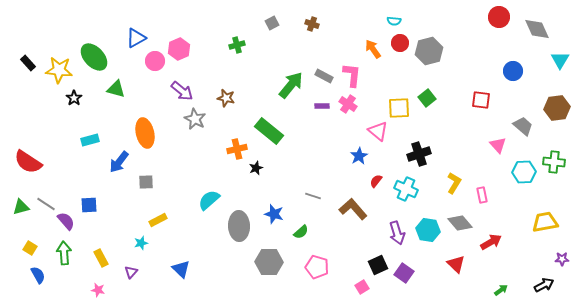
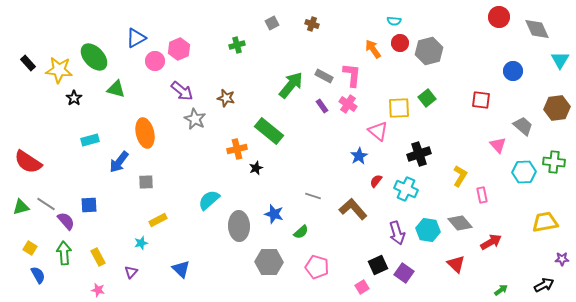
purple rectangle at (322, 106): rotated 56 degrees clockwise
yellow L-shape at (454, 183): moved 6 px right, 7 px up
yellow rectangle at (101, 258): moved 3 px left, 1 px up
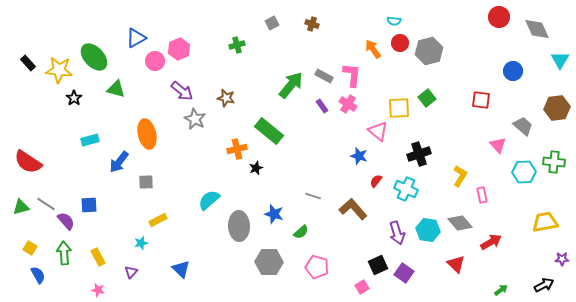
orange ellipse at (145, 133): moved 2 px right, 1 px down
blue star at (359, 156): rotated 24 degrees counterclockwise
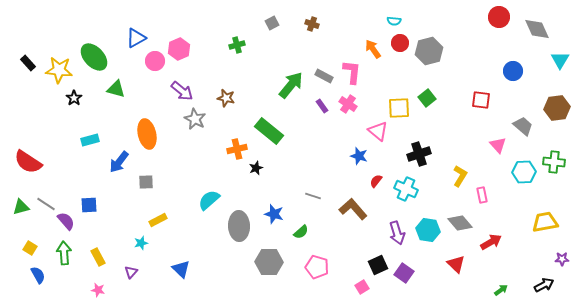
pink L-shape at (352, 75): moved 3 px up
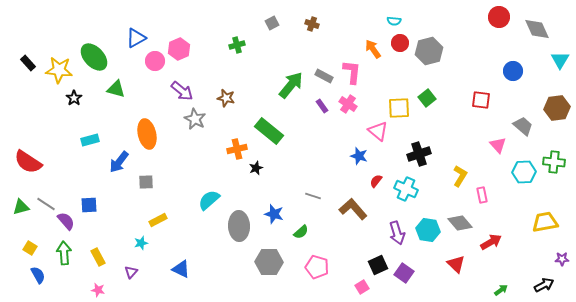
blue triangle at (181, 269): rotated 18 degrees counterclockwise
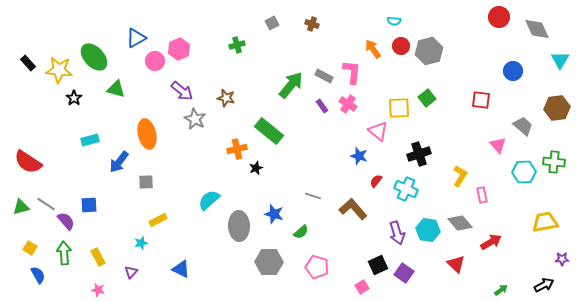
red circle at (400, 43): moved 1 px right, 3 px down
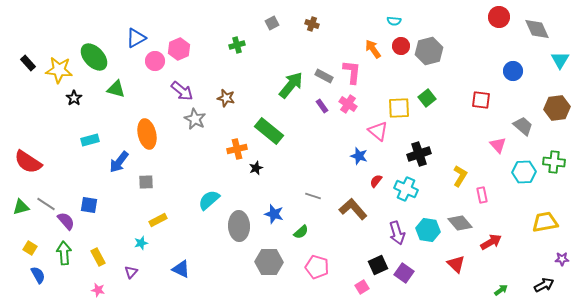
blue square at (89, 205): rotated 12 degrees clockwise
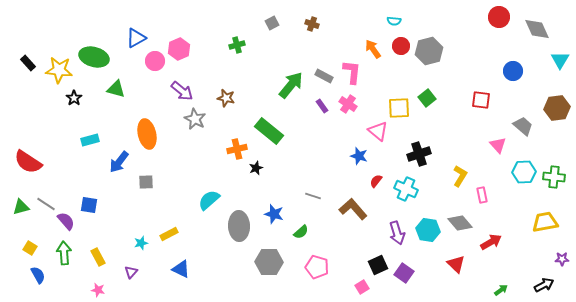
green ellipse at (94, 57): rotated 32 degrees counterclockwise
green cross at (554, 162): moved 15 px down
yellow rectangle at (158, 220): moved 11 px right, 14 px down
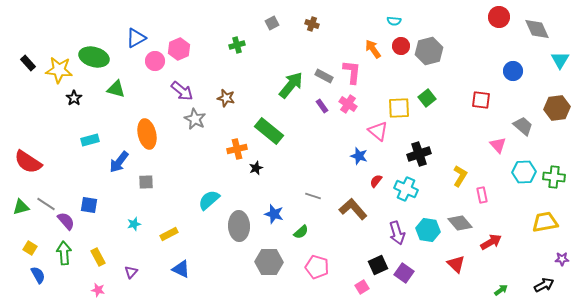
cyan star at (141, 243): moved 7 px left, 19 px up
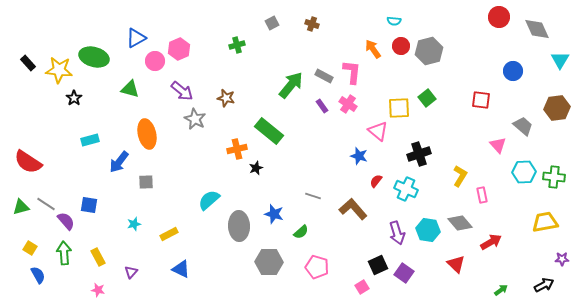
green triangle at (116, 89): moved 14 px right
